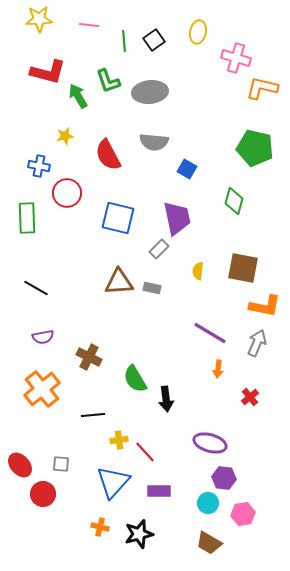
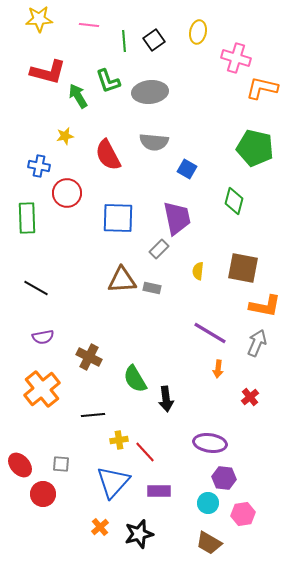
blue square at (118, 218): rotated 12 degrees counterclockwise
brown triangle at (119, 282): moved 3 px right, 2 px up
purple ellipse at (210, 443): rotated 8 degrees counterclockwise
orange cross at (100, 527): rotated 36 degrees clockwise
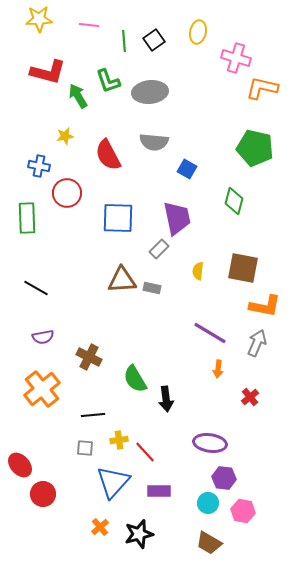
gray square at (61, 464): moved 24 px right, 16 px up
pink hexagon at (243, 514): moved 3 px up; rotated 20 degrees clockwise
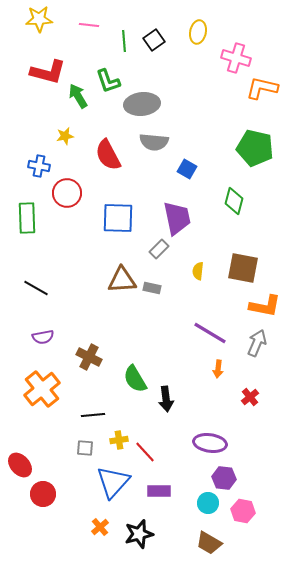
gray ellipse at (150, 92): moved 8 px left, 12 px down
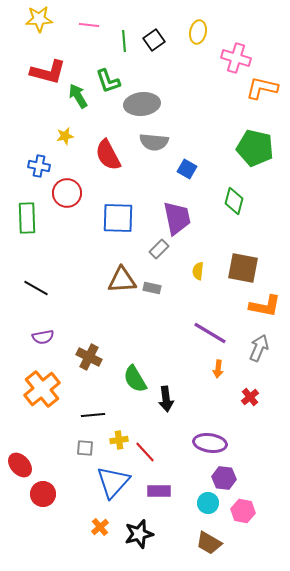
gray arrow at (257, 343): moved 2 px right, 5 px down
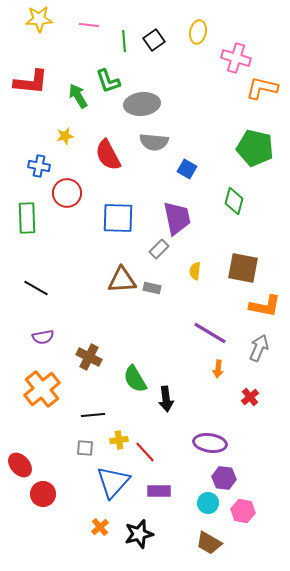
red L-shape at (48, 72): moved 17 px left, 10 px down; rotated 9 degrees counterclockwise
yellow semicircle at (198, 271): moved 3 px left
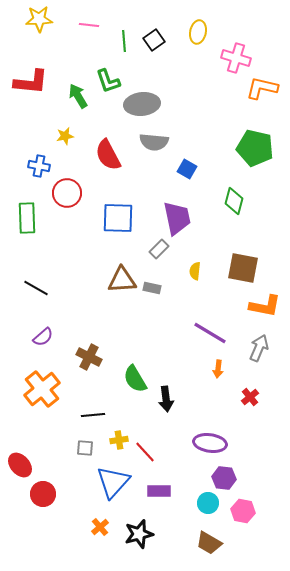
purple semicircle at (43, 337): rotated 30 degrees counterclockwise
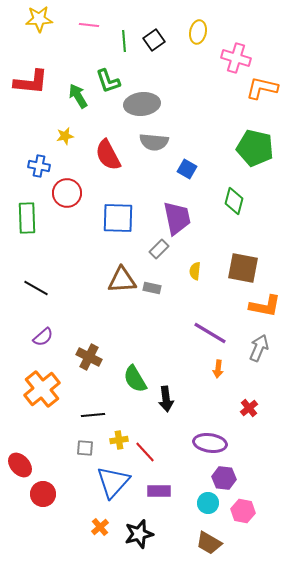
red cross at (250, 397): moved 1 px left, 11 px down
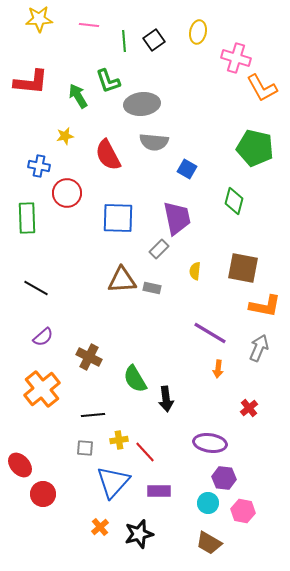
orange L-shape at (262, 88): rotated 132 degrees counterclockwise
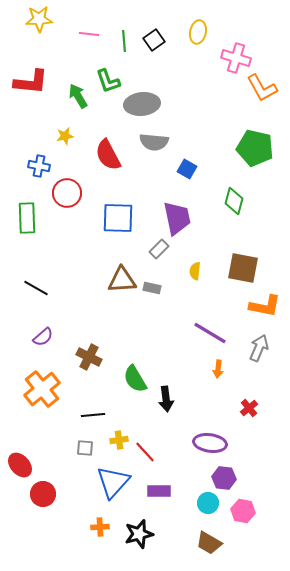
pink line at (89, 25): moved 9 px down
orange cross at (100, 527): rotated 36 degrees clockwise
